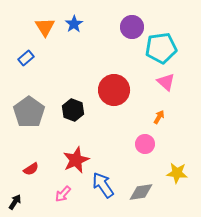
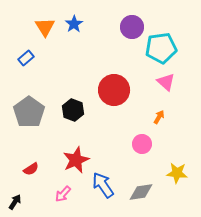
pink circle: moved 3 px left
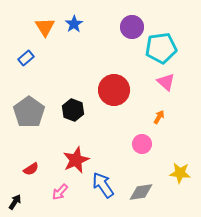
yellow star: moved 3 px right
pink arrow: moved 3 px left, 2 px up
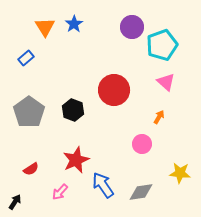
cyan pentagon: moved 1 px right, 3 px up; rotated 12 degrees counterclockwise
